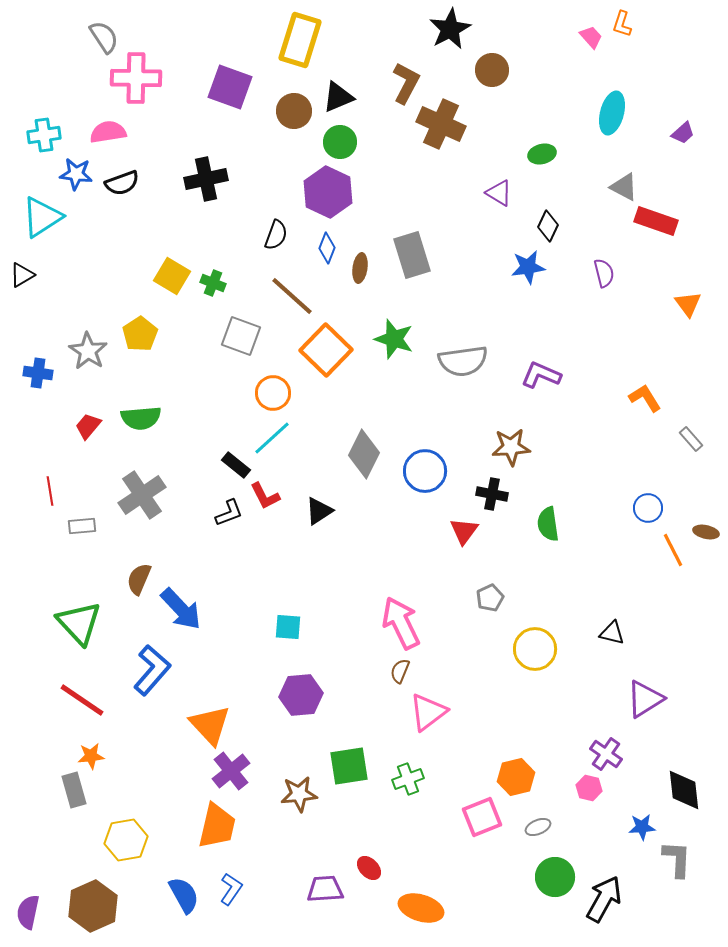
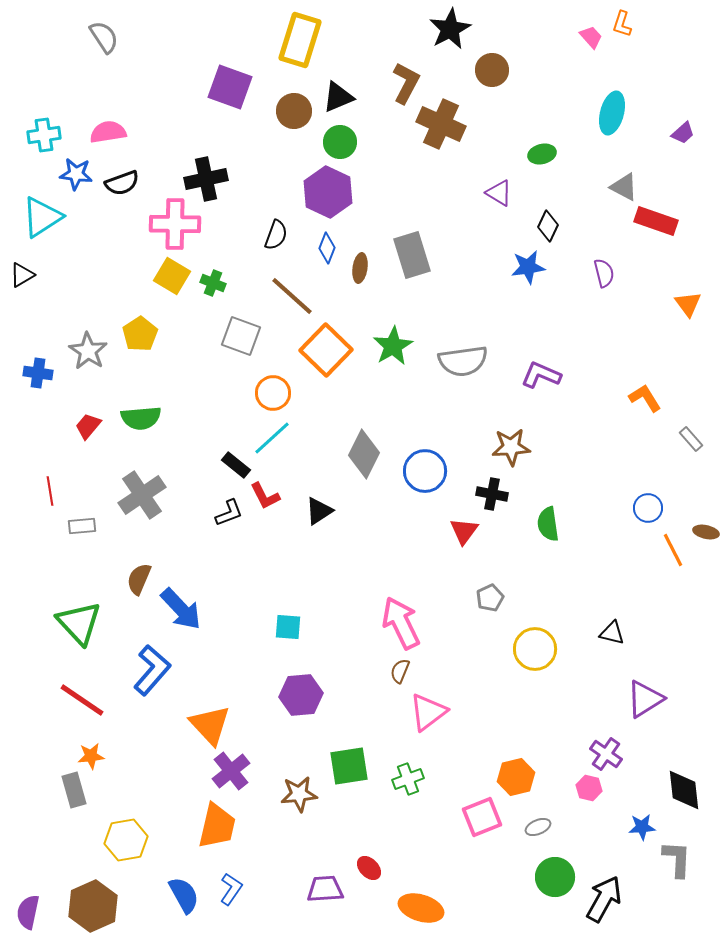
pink cross at (136, 78): moved 39 px right, 146 px down
green star at (394, 339): moved 1 px left, 7 px down; rotated 24 degrees clockwise
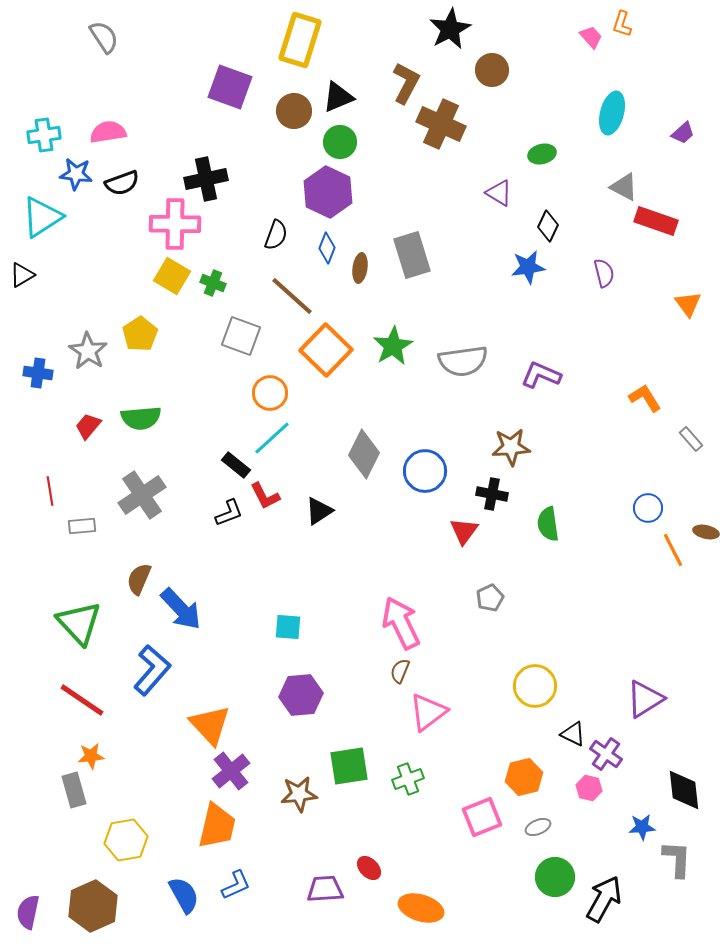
orange circle at (273, 393): moved 3 px left
black triangle at (612, 633): moved 39 px left, 101 px down; rotated 12 degrees clockwise
yellow circle at (535, 649): moved 37 px down
orange hexagon at (516, 777): moved 8 px right
blue L-shape at (231, 889): moved 5 px right, 4 px up; rotated 32 degrees clockwise
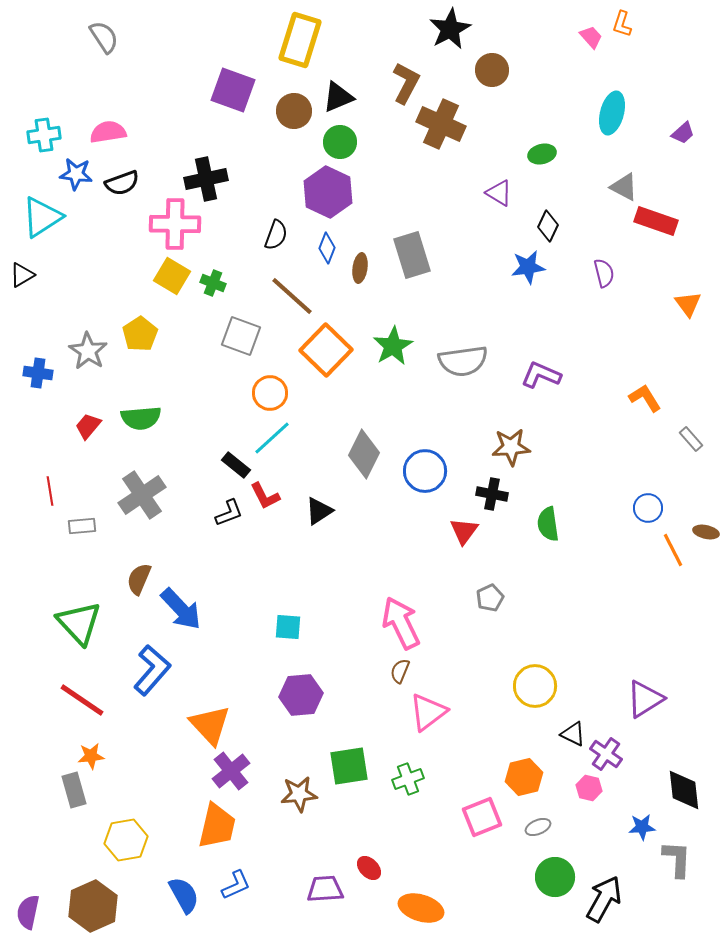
purple square at (230, 87): moved 3 px right, 3 px down
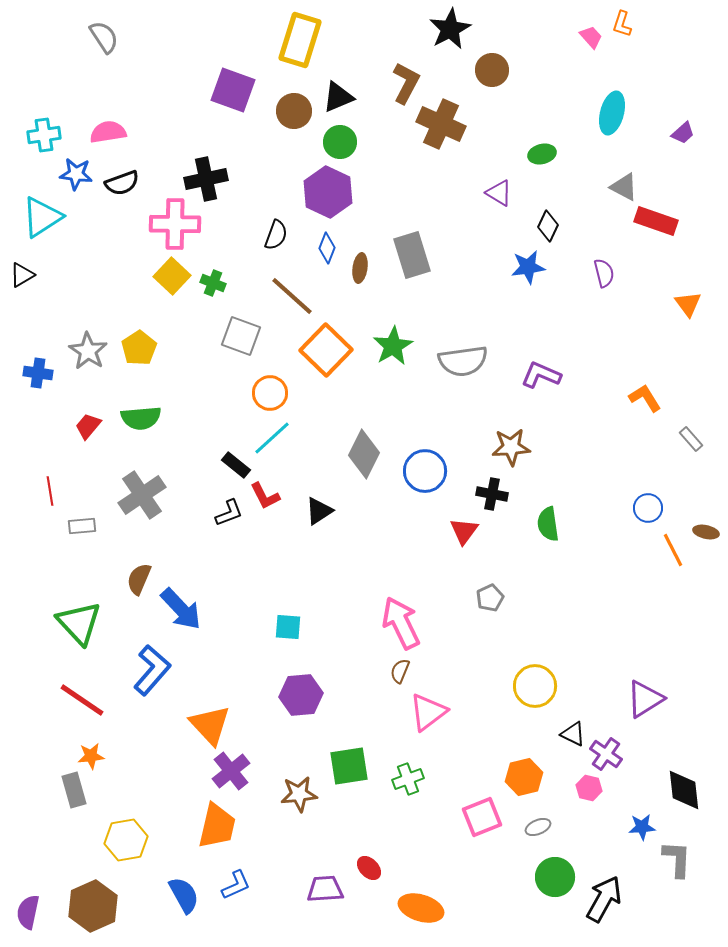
yellow square at (172, 276): rotated 12 degrees clockwise
yellow pentagon at (140, 334): moved 1 px left, 14 px down
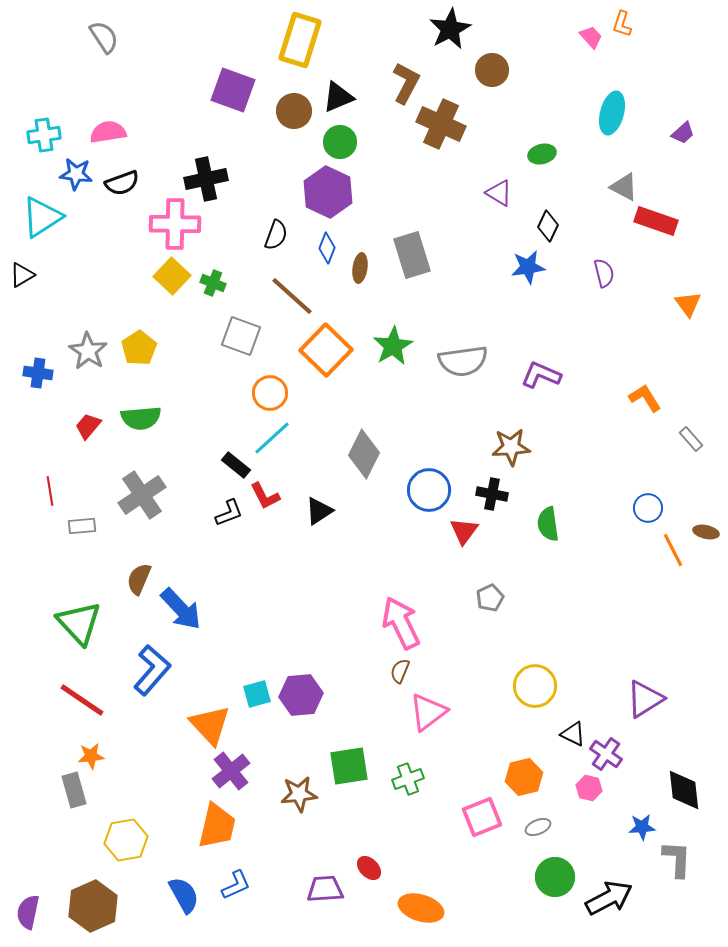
blue circle at (425, 471): moved 4 px right, 19 px down
cyan square at (288, 627): moved 31 px left, 67 px down; rotated 20 degrees counterclockwise
black arrow at (604, 899): moved 5 px right, 1 px up; rotated 33 degrees clockwise
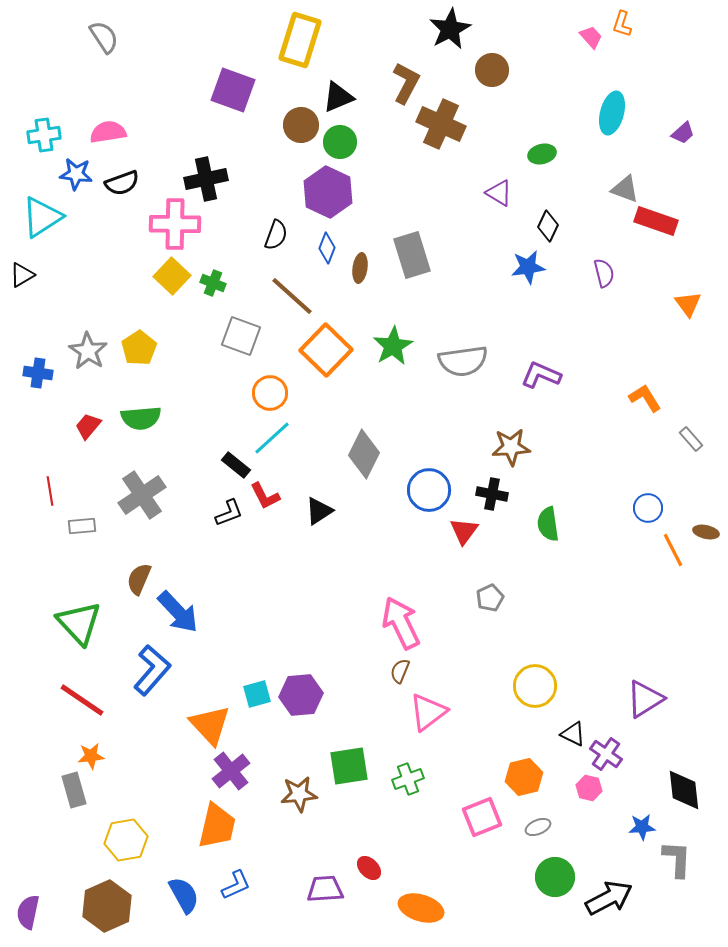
brown circle at (294, 111): moved 7 px right, 14 px down
gray triangle at (624, 187): moved 1 px right, 2 px down; rotated 8 degrees counterclockwise
blue arrow at (181, 609): moved 3 px left, 3 px down
brown hexagon at (93, 906): moved 14 px right
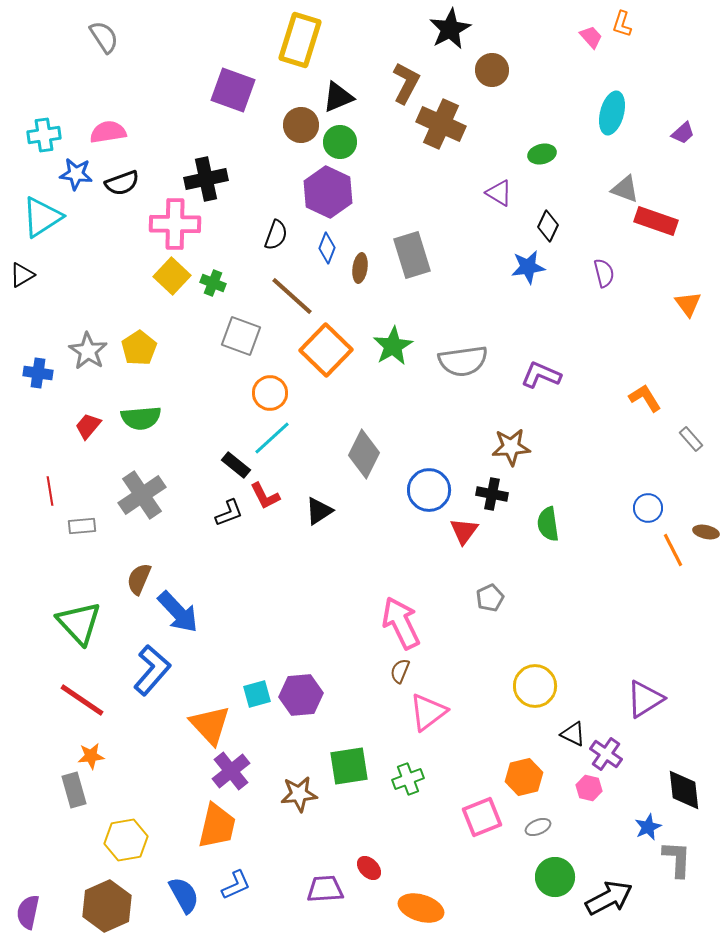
blue star at (642, 827): moved 6 px right; rotated 20 degrees counterclockwise
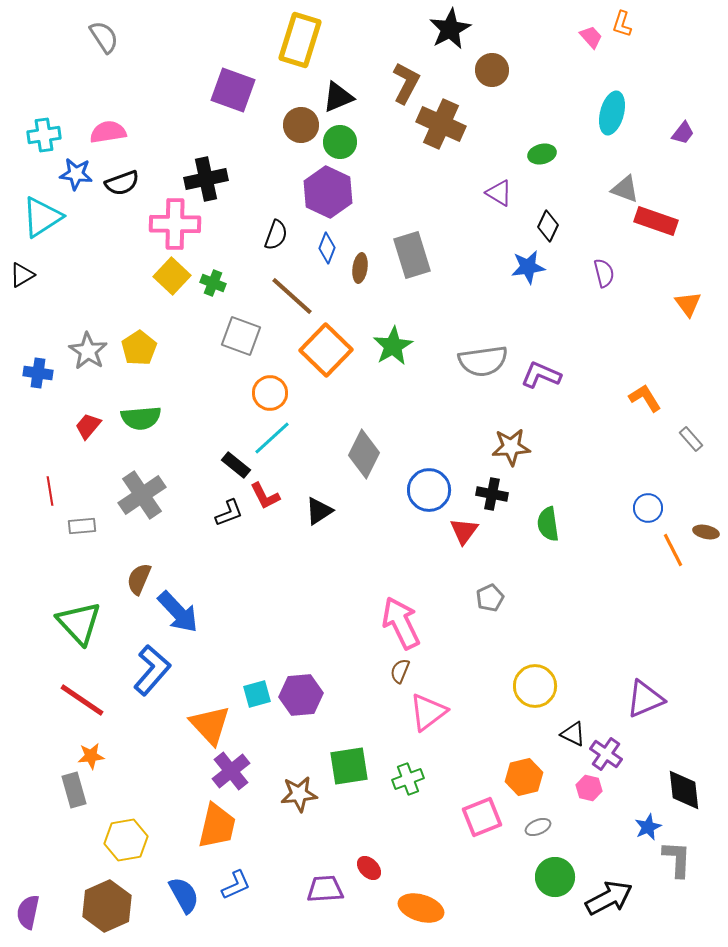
purple trapezoid at (683, 133): rotated 10 degrees counterclockwise
gray semicircle at (463, 361): moved 20 px right
purple triangle at (645, 699): rotated 9 degrees clockwise
